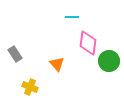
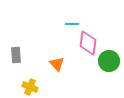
cyan line: moved 7 px down
gray rectangle: moved 1 px right, 1 px down; rotated 28 degrees clockwise
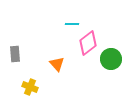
pink diamond: rotated 45 degrees clockwise
gray rectangle: moved 1 px left, 1 px up
green circle: moved 2 px right, 2 px up
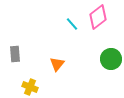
cyan line: rotated 48 degrees clockwise
pink diamond: moved 10 px right, 26 px up
orange triangle: rotated 21 degrees clockwise
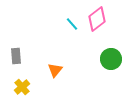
pink diamond: moved 1 px left, 2 px down
gray rectangle: moved 1 px right, 2 px down
orange triangle: moved 2 px left, 6 px down
yellow cross: moved 8 px left; rotated 28 degrees clockwise
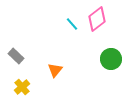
gray rectangle: rotated 42 degrees counterclockwise
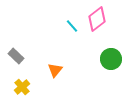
cyan line: moved 2 px down
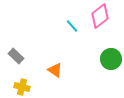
pink diamond: moved 3 px right, 3 px up
orange triangle: rotated 35 degrees counterclockwise
yellow cross: rotated 35 degrees counterclockwise
